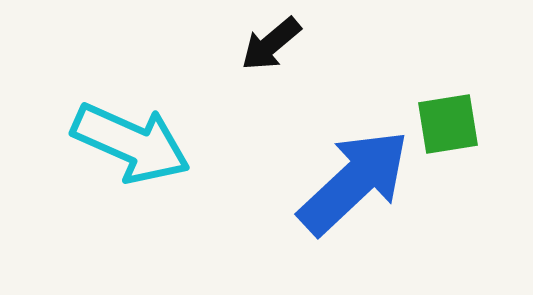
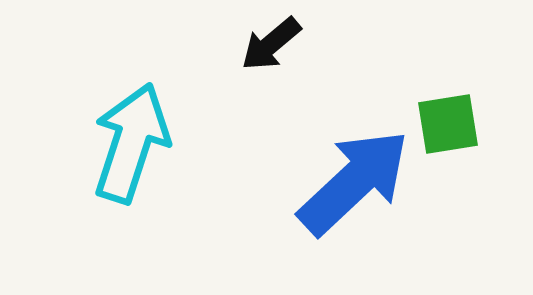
cyan arrow: rotated 96 degrees counterclockwise
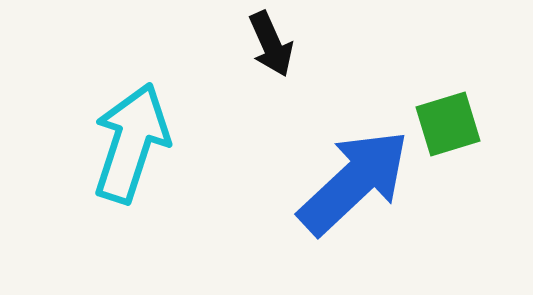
black arrow: rotated 74 degrees counterclockwise
green square: rotated 8 degrees counterclockwise
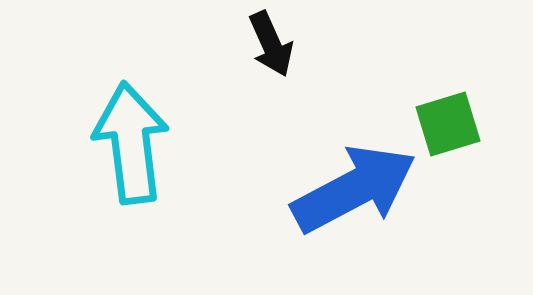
cyan arrow: rotated 25 degrees counterclockwise
blue arrow: moved 7 px down; rotated 15 degrees clockwise
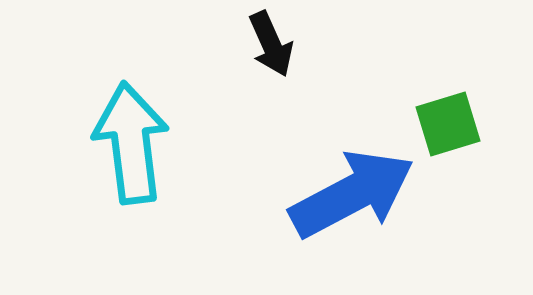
blue arrow: moved 2 px left, 5 px down
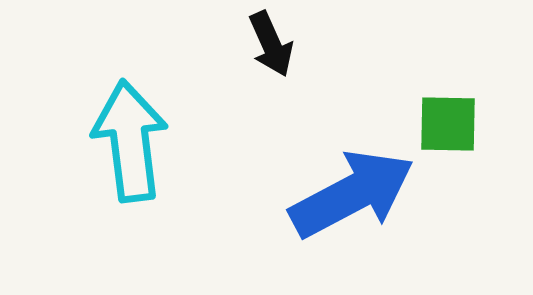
green square: rotated 18 degrees clockwise
cyan arrow: moved 1 px left, 2 px up
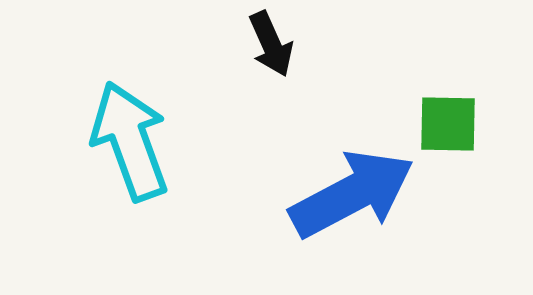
cyan arrow: rotated 13 degrees counterclockwise
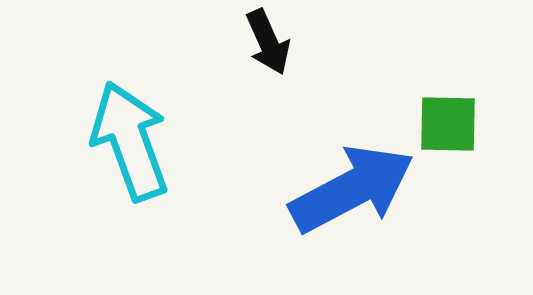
black arrow: moved 3 px left, 2 px up
blue arrow: moved 5 px up
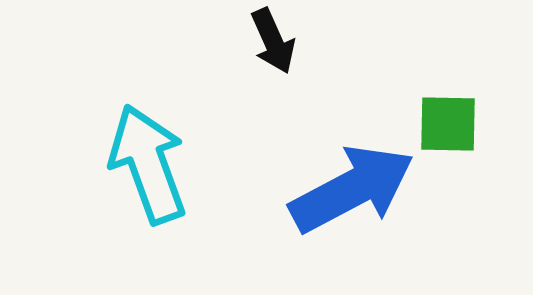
black arrow: moved 5 px right, 1 px up
cyan arrow: moved 18 px right, 23 px down
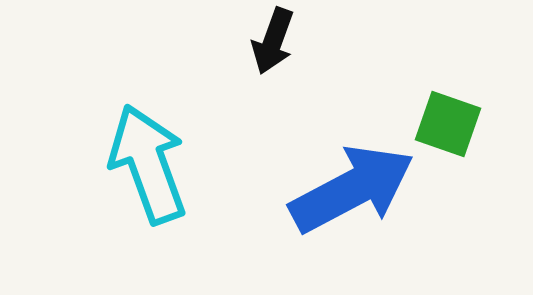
black arrow: rotated 44 degrees clockwise
green square: rotated 18 degrees clockwise
